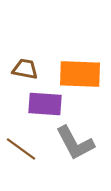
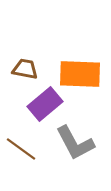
purple rectangle: rotated 44 degrees counterclockwise
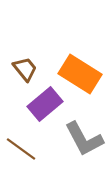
brown trapezoid: rotated 40 degrees clockwise
orange rectangle: rotated 30 degrees clockwise
gray L-shape: moved 9 px right, 4 px up
